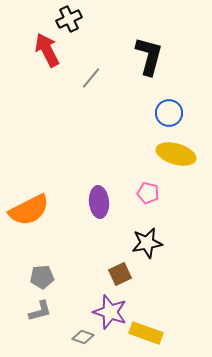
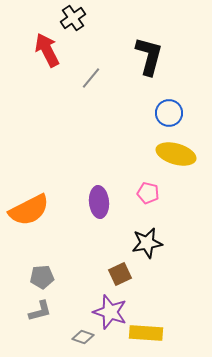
black cross: moved 4 px right, 1 px up; rotated 10 degrees counterclockwise
yellow rectangle: rotated 16 degrees counterclockwise
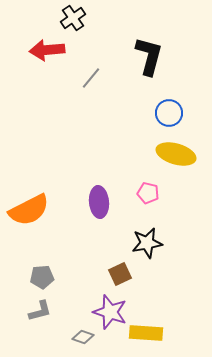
red arrow: rotated 68 degrees counterclockwise
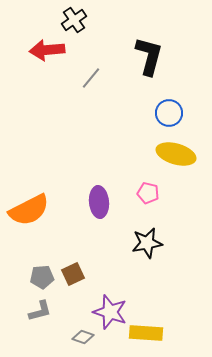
black cross: moved 1 px right, 2 px down
brown square: moved 47 px left
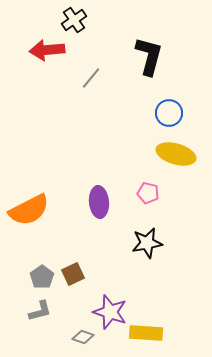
gray pentagon: rotated 30 degrees counterclockwise
